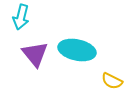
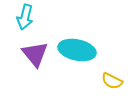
cyan arrow: moved 4 px right
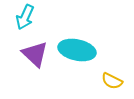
cyan arrow: rotated 10 degrees clockwise
purple triangle: rotated 8 degrees counterclockwise
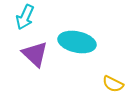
cyan ellipse: moved 8 px up
yellow semicircle: moved 1 px right, 3 px down
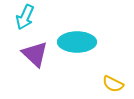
cyan ellipse: rotated 12 degrees counterclockwise
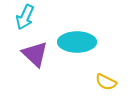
yellow semicircle: moved 7 px left, 2 px up
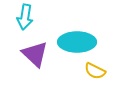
cyan arrow: rotated 15 degrees counterclockwise
yellow semicircle: moved 11 px left, 11 px up
